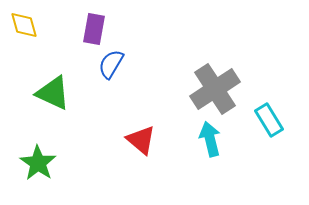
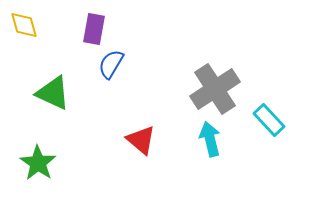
cyan rectangle: rotated 12 degrees counterclockwise
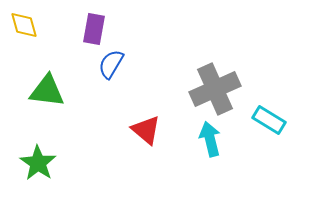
gray cross: rotated 9 degrees clockwise
green triangle: moved 6 px left, 2 px up; rotated 18 degrees counterclockwise
cyan rectangle: rotated 16 degrees counterclockwise
red triangle: moved 5 px right, 10 px up
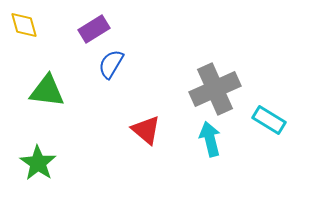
purple rectangle: rotated 48 degrees clockwise
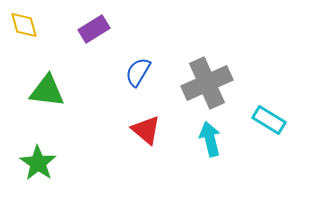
blue semicircle: moved 27 px right, 8 px down
gray cross: moved 8 px left, 6 px up
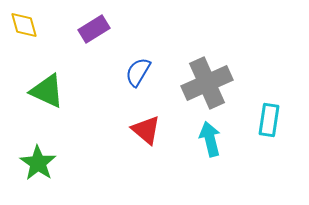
green triangle: rotated 18 degrees clockwise
cyan rectangle: rotated 68 degrees clockwise
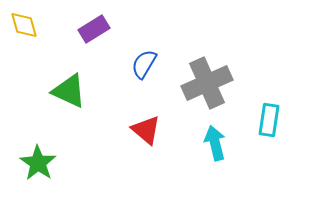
blue semicircle: moved 6 px right, 8 px up
green triangle: moved 22 px right
cyan arrow: moved 5 px right, 4 px down
